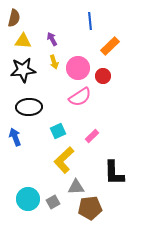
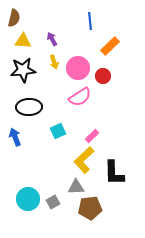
yellow L-shape: moved 20 px right
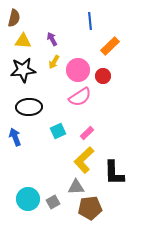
yellow arrow: rotated 48 degrees clockwise
pink circle: moved 2 px down
pink rectangle: moved 5 px left, 3 px up
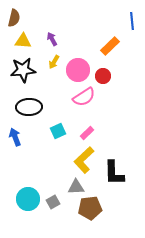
blue line: moved 42 px right
pink semicircle: moved 4 px right
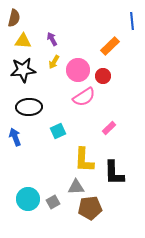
pink rectangle: moved 22 px right, 5 px up
yellow L-shape: rotated 44 degrees counterclockwise
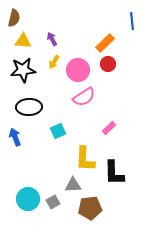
orange rectangle: moved 5 px left, 3 px up
red circle: moved 5 px right, 12 px up
yellow L-shape: moved 1 px right, 1 px up
gray triangle: moved 3 px left, 2 px up
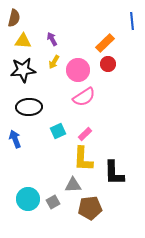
pink rectangle: moved 24 px left, 6 px down
blue arrow: moved 2 px down
yellow L-shape: moved 2 px left
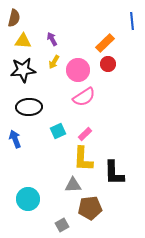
gray square: moved 9 px right, 23 px down
